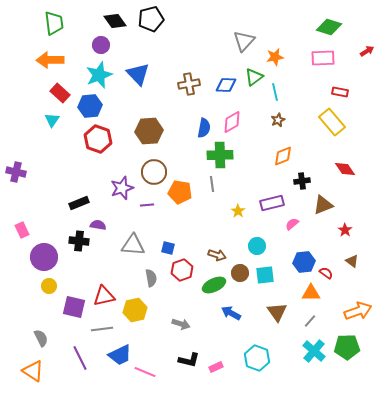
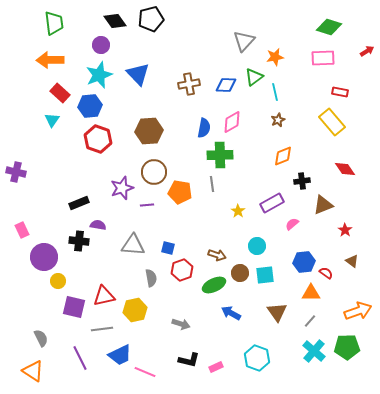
purple rectangle at (272, 203): rotated 15 degrees counterclockwise
yellow circle at (49, 286): moved 9 px right, 5 px up
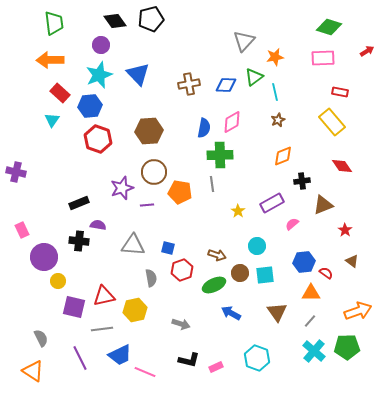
red diamond at (345, 169): moved 3 px left, 3 px up
